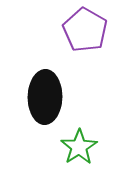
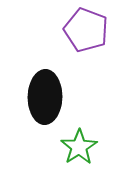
purple pentagon: moved 1 px right; rotated 9 degrees counterclockwise
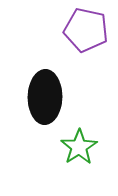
purple pentagon: rotated 9 degrees counterclockwise
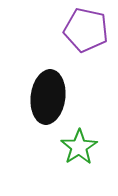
black ellipse: moved 3 px right; rotated 6 degrees clockwise
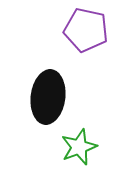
green star: rotated 12 degrees clockwise
